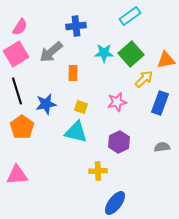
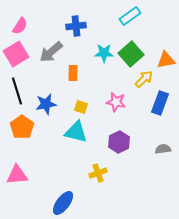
pink semicircle: moved 1 px up
pink star: moved 1 px left; rotated 24 degrees clockwise
gray semicircle: moved 1 px right, 2 px down
yellow cross: moved 2 px down; rotated 18 degrees counterclockwise
blue ellipse: moved 52 px left
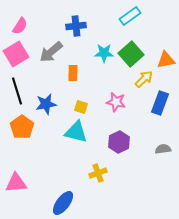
pink triangle: moved 1 px left, 8 px down
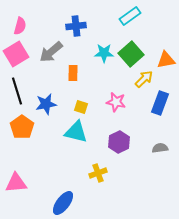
pink semicircle: rotated 18 degrees counterclockwise
gray semicircle: moved 3 px left, 1 px up
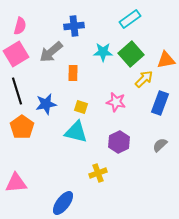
cyan rectangle: moved 3 px down
blue cross: moved 2 px left
cyan star: moved 1 px left, 1 px up
gray semicircle: moved 3 px up; rotated 35 degrees counterclockwise
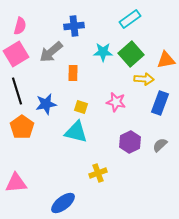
yellow arrow: rotated 48 degrees clockwise
purple hexagon: moved 11 px right
blue ellipse: rotated 15 degrees clockwise
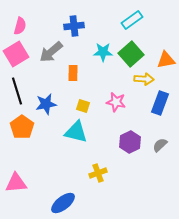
cyan rectangle: moved 2 px right, 1 px down
yellow square: moved 2 px right, 1 px up
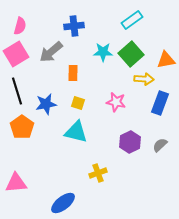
yellow square: moved 5 px left, 3 px up
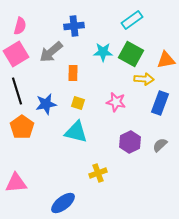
green square: rotated 20 degrees counterclockwise
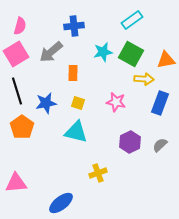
cyan star: rotated 12 degrees counterclockwise
blue star: moved 1 px up
blue ellipse: moved 2 px left
